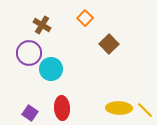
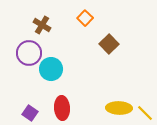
yellow line: moved 3 px down
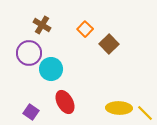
orange square: moved 11 px down
red ellipse: moved 3 px right, 6 px up; rotated 25 degrees counterclockwise
purple square: moved 1 px right, 1 px up
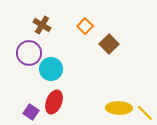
orange square: moved 3 px up
red ellipse: moved 11 px left; rotated 50 degrees clockwise
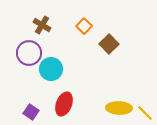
orange square: moved 1 px left
red ellipse: moved 10 px right, 2 px down
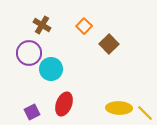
purple square: moved 1 px right; rotated 28 degrees clockwise
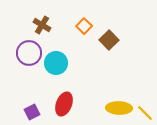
brown square: moved 4 px up
cyan circle: moved 5 px right, 6 px up
